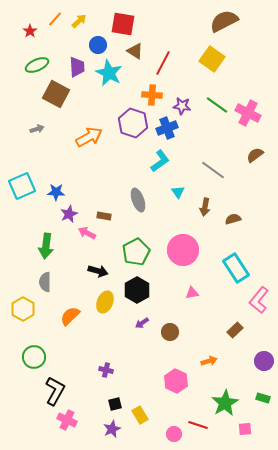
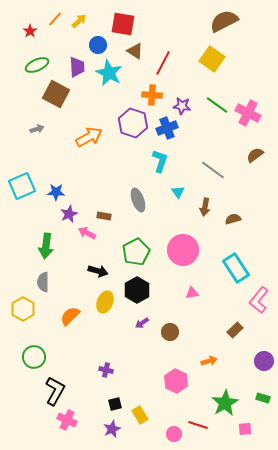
cyan L-shape at (160, 161): rotated 35 degrees counterclockwise
gray semicircle at (45, 282): moved 2 px left
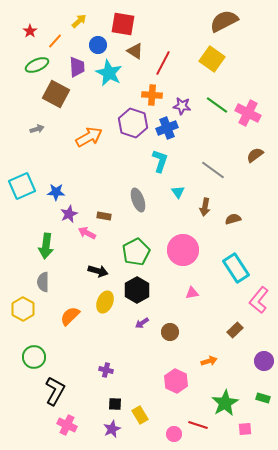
orange line at (55, 19): moved 22 px down
black square at (115, 404): rotated 16 degrees clockwise
pink cross at (67, 420): moved 5 px down
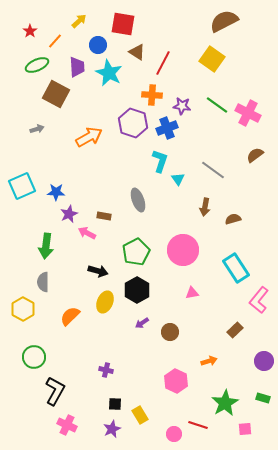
brown triangle at (135, 51): moved 2 px right, 1 px down
cyan triangle at (178, 192): moved 13 px up
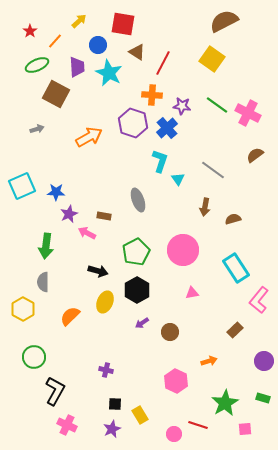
blue cross at (167, 128): rotated 20 degrees counterclockwise
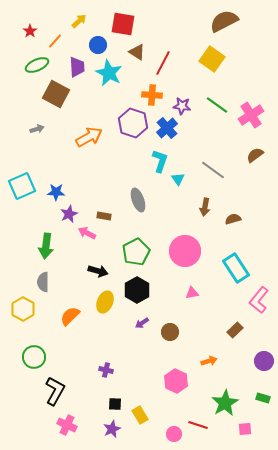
pink cross at (248, 113): moved 3 px right, 2 px down; rotated 30 degrees clockwise
pink circle at (183, 250): moved 2 px right, 1 px down
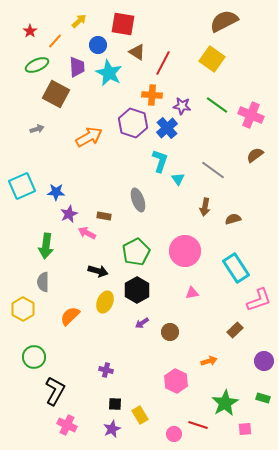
pink cross at (251, 115): rotated 35 degrees counterclockwise
pink L-shape at (259, 300): rotated 148 degrees counterclockwise
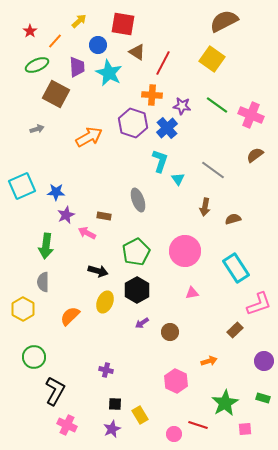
purple star at (69, 214): moved 3 px left, 1 px down
pink L-shape at (259, 300): moved 4 px down
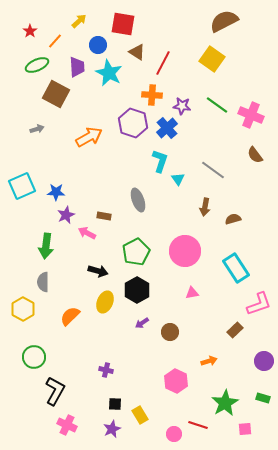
brown semicircle at (255, 155): rotated 90 degrees counterclockwise
